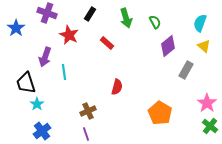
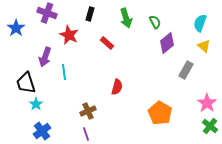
black rectangle: rotated 16 degrees counterclockwise
purple diamond: moved 1 px left, 3 px up
cyan star: moved 1 px left
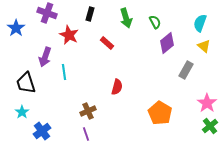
cyan star: moved 14 px left, 8 px down
green cross: rotated 14 degrees clockwise
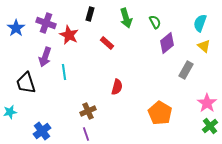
purple cross: moved 1 px left, 10 px down
cyan star: moved 12 px left; rotated 24 degrees clockwise
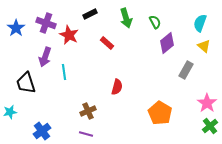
black rectangle: rotated 48 degrees clockwise
purple line: rotated 56 degrees counterclockwise
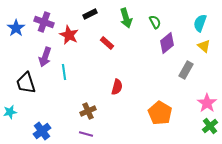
purple cross: moved 2 px left, 1 px up
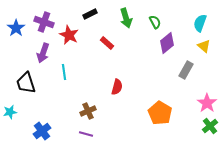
purple arrow: moved 2 px left, 4 px up
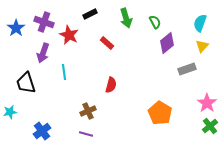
yellow triangle: moved 2 px left; rotated 32 degrees clockwise
gray rectangle: moved 1 px right, 1 px up; rotated 42 degrees clockwise
red semicircle: moved 6 px left, 2 px up
